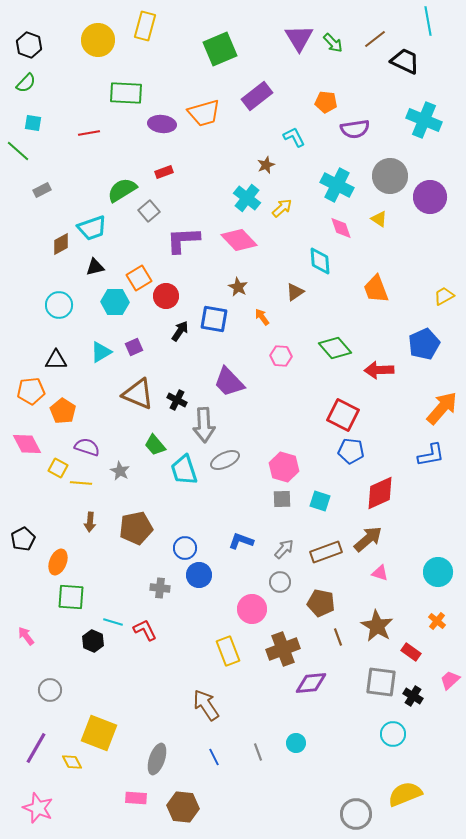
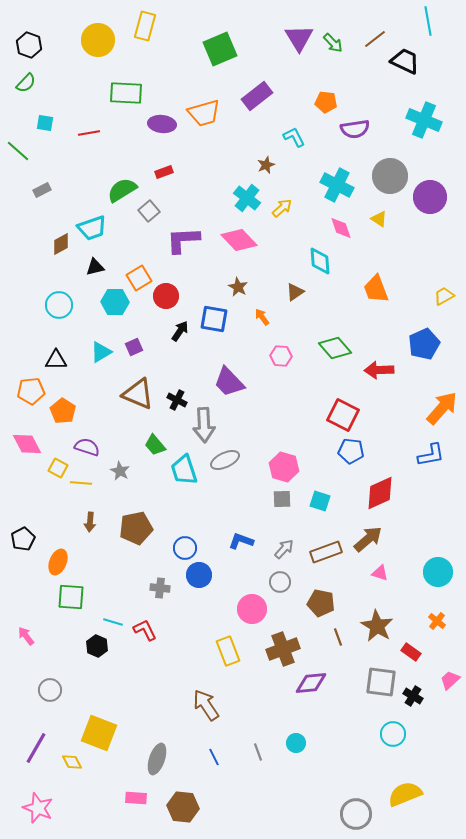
cyan square at (33, 123): moved 12 px right
black hexagon at (93, 641): moved 4 px right, 5 px down
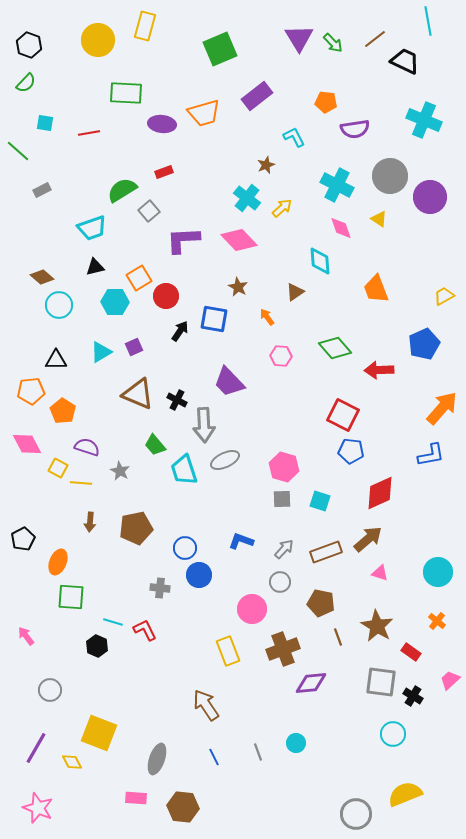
brown diamond at (61, 244): moved 19 px left, 33 px down; rotated 70 degrees clockwise
orange arrow at (262, 317): moved 5 px right
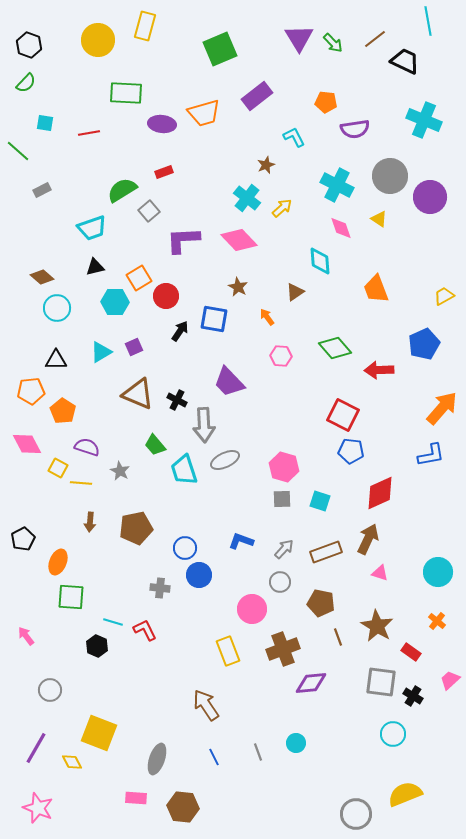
cyan circle at (59, 305): moved 2 px left, 3 px down
brown arrow at (368, 539): rotated 24 degrees counterclockwise
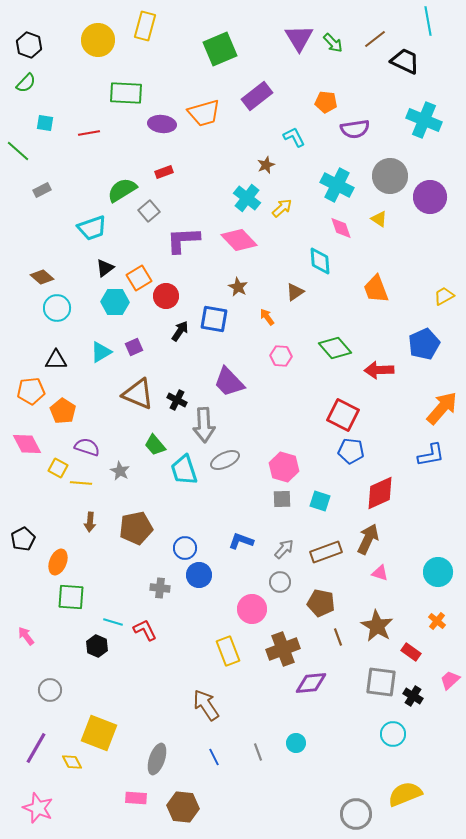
black triangle at (95, 267): moved 10 px right, 1 px down; rotated 24 degrees counterclockwise
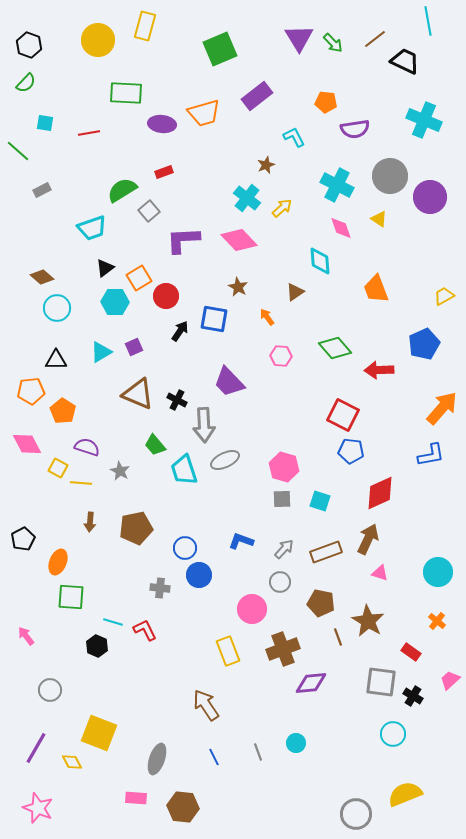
brown star at (377, 626): moved 9 px left, 5 px up
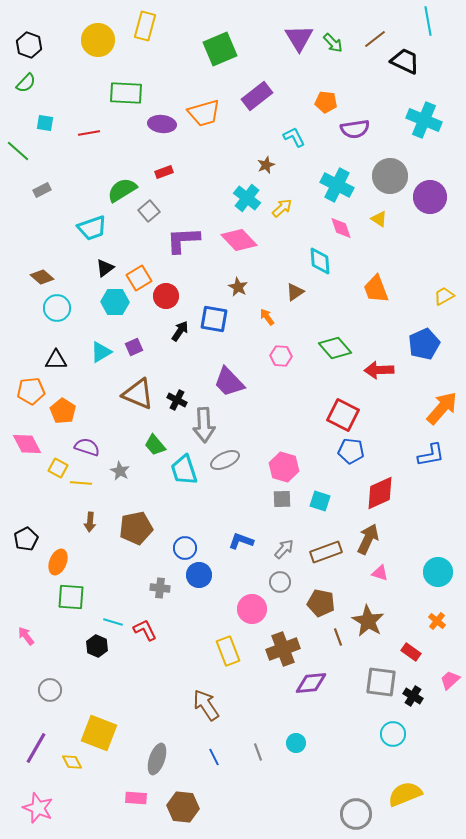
black pentagon at (23, 539): moved 3 px right
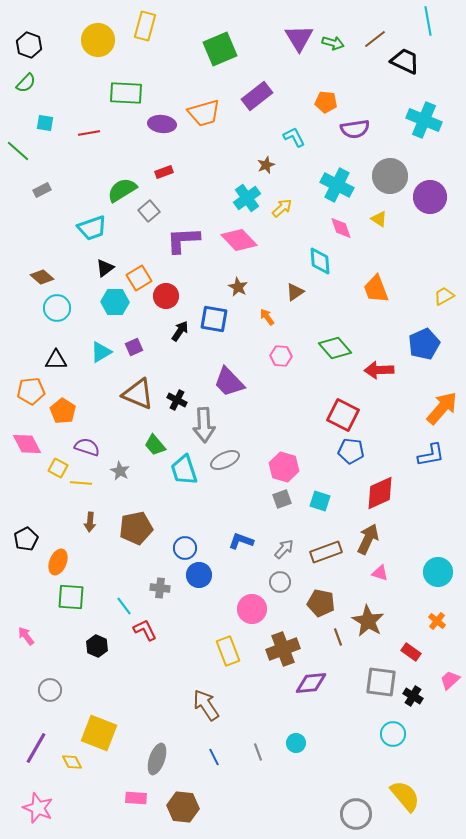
green arrow at (333, 43): rotated 30 degrees counterclockwise
cyan cross at (247, 198): rotated 16 degrees clockwise
gray square at (282, 499): rotated 18 degrees counterclockwise
cyan line at (113, 622): moved 11 px right, 16 px up; rotated 36 degrees clockwise
yellow semicircle at (405, 794): moved 2 px down; rotated 72 degrees clockwise
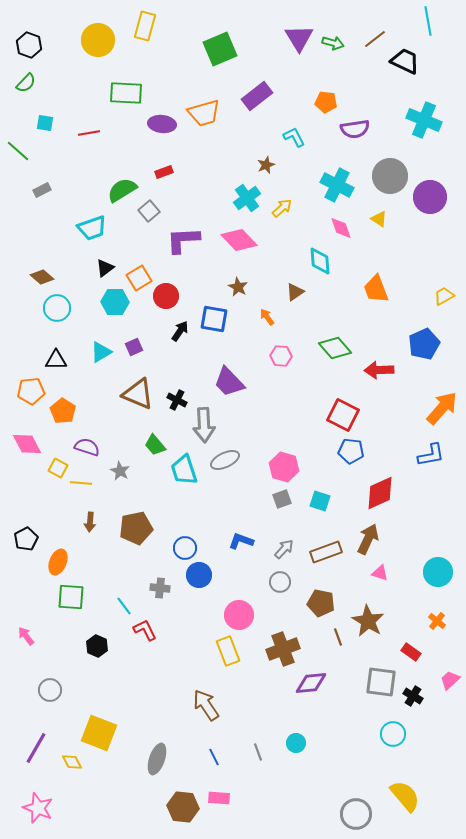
pink circle at (252, 609): moved 13 px left, 6 px down
pink rectangle at (136, 798): moved 83 px right
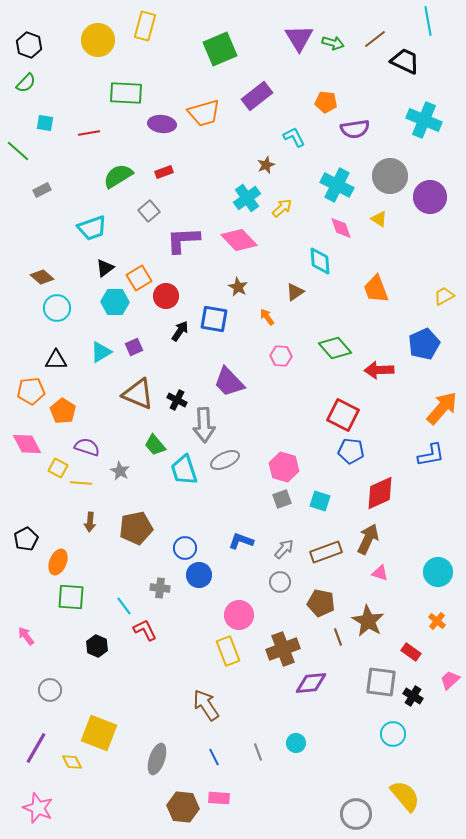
green semicircle at (122, 190): moved 4 px left, 14 px up
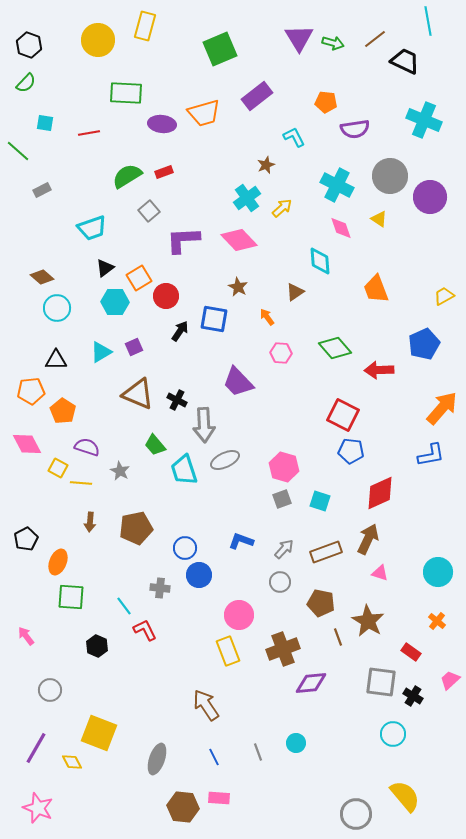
green semicircle at (118, 176): moved 9 px right
pink hexagon at (281, 356): moved 3 px up
purple trapezoid at (229, 382): moved 9 px right
